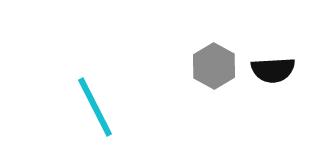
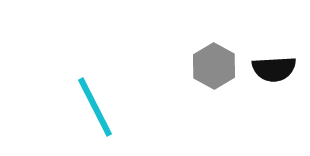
black semicircle: moved 1 px right, 1 px up
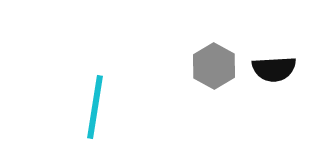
cyan line: rotated 36 degrees clockwise
